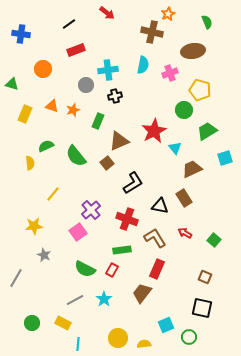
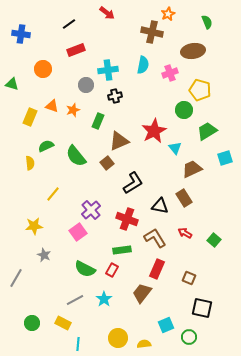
yellow rectangle at (25, 114): moved 5 px right, 3 px down
brown square at (205, 277): moved 16 px left, 1 px down
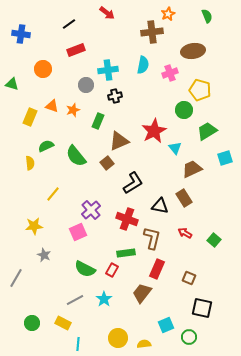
green semicircle at (207, 22): moved 6 px up
brown cross at (152, 32): rotated 20 degrees counterclockwise
pink square at (78, 232): rotated 12 degrees clockwise
brown L-shape at (155, 238): moved 3 px left; rotated 45 degrees clockwise
green rectangle at (122, 250): moved 4 px right, 3 px down
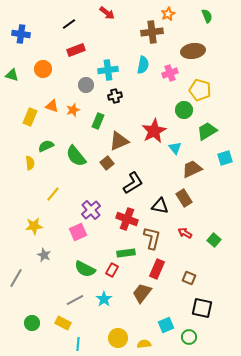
green triangle at (12, 84): moved 9 px up
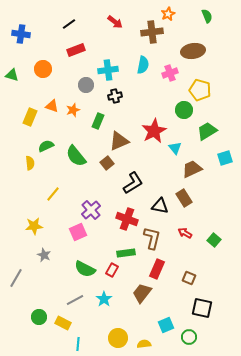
red arrow at (107, 13): moved 8 px right, 9 px down
green circle at (32, 323): moved 7 px right, 6 px up
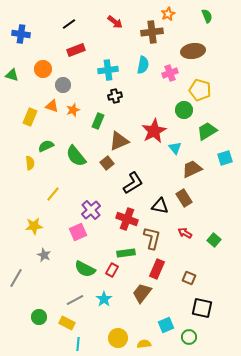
gray circle at (86, 85): moved 23 px left
yellow rectangle at (63, 323): moved 4 px right
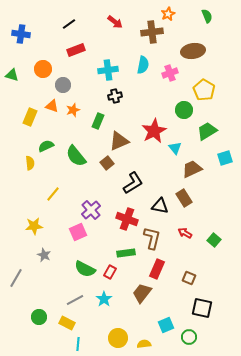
yellow pentagon at (200, 90): moved 4 px right; rotated 15 degrees clockwise
red rectangle at (112, 270): moved 2 px left, 2 px down
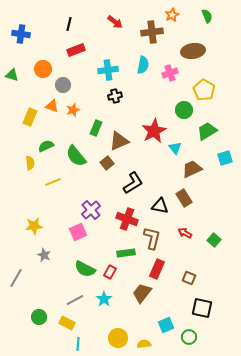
orange star at (168, 14): moved 4 px right, 1 px down
black line at (69, 24): rotated 40 degrees counterclockwise
green rectangle at (98, 121): moved 2 px left, 7 px down
yellow line at (53, 194): moved 12 px up; rotated 28 degrees clockwise
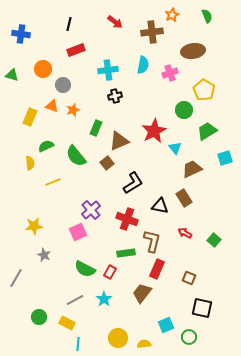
brown L-shape at (152, 238): moved 3 px down
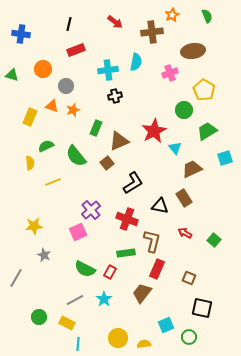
cyan semicircle at (143, 65): moved 7 px left, 3 px up
gray circle at (63, 85): moved 3 px right, 1 px down
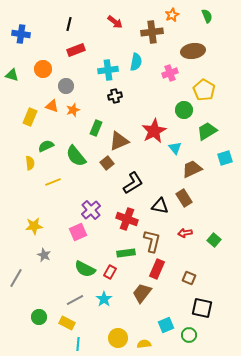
red arrow at (185, 233): rotated 40 degrees counterclockwise
green circle at (189, 337): moved 2 px up
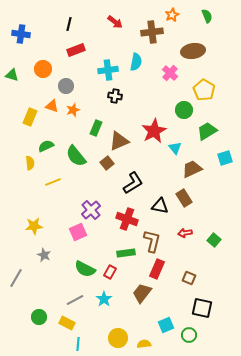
pink cross at (170, 73): rotated 28 degrees counterclockwise
black cross at (115, 96): rotated 24 degrees clockwise
